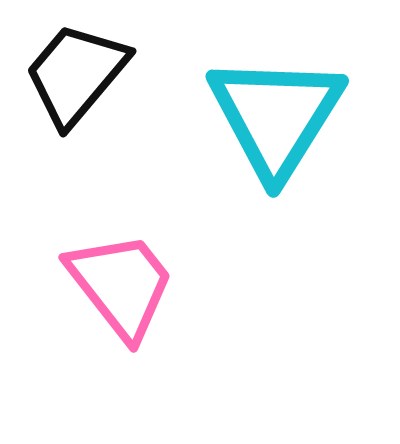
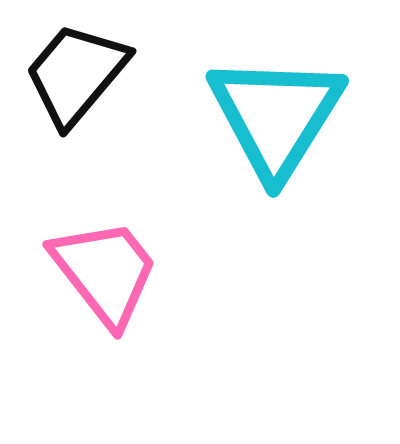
pink trapezoid: moved 16 px left, 13 px up
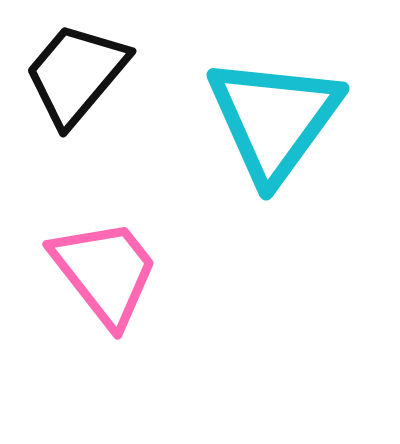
cyan triangle: moved 2 px left, 3 px down; rotated 4 degrees clockwise
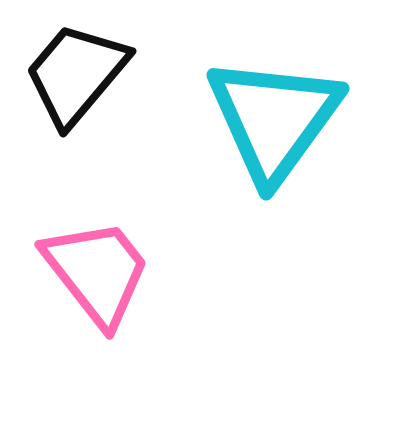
pink trapezoid: moved 8 px left
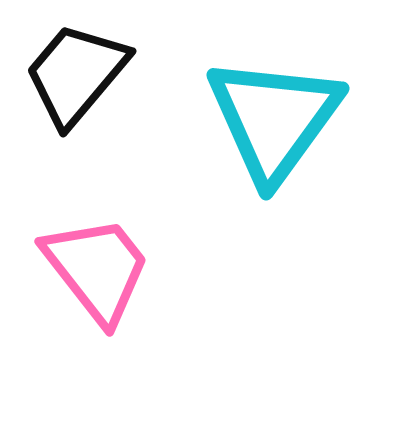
pink trapezoid: moved 3 px up
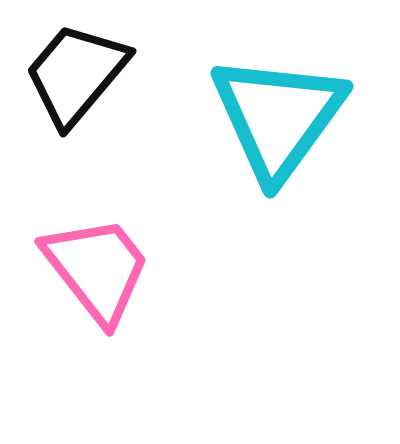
cyan triangle: moved 4 px right, 2 px up
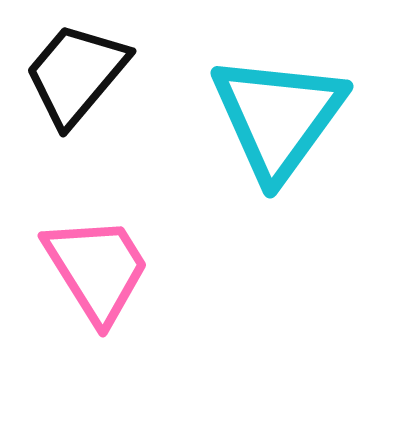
pink trapezoid: rotated 6 degrees clockwise
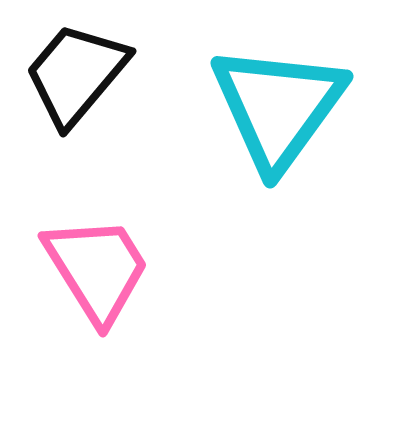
cyan triangle: moved 10 px up
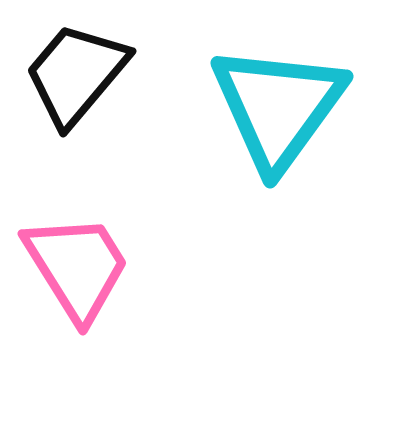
pink trapezoid: moved 20 px left, 2 px up
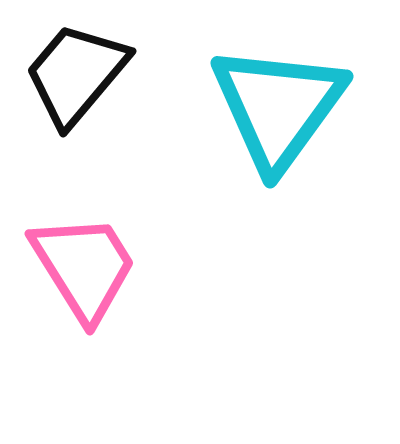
pink trapezoid: moved 7 px right
